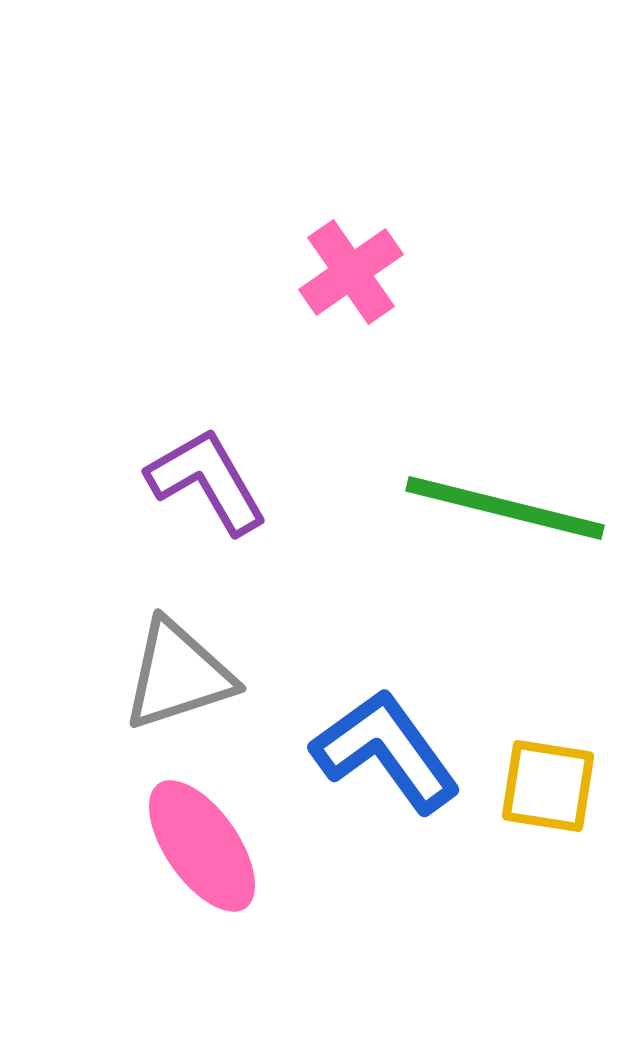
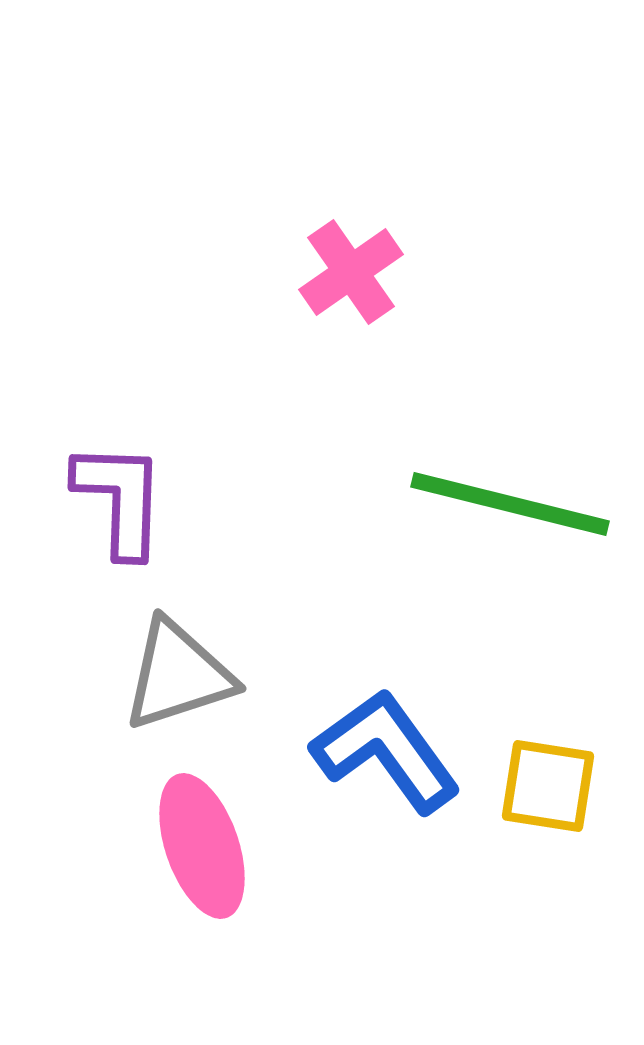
purple L-shape: moved 87 px left, 18 px down; rotated 32 degrees clockwise
green line: moved 5 px right, 4 px up
pink ellipse: rotated 16 degrees clockwise
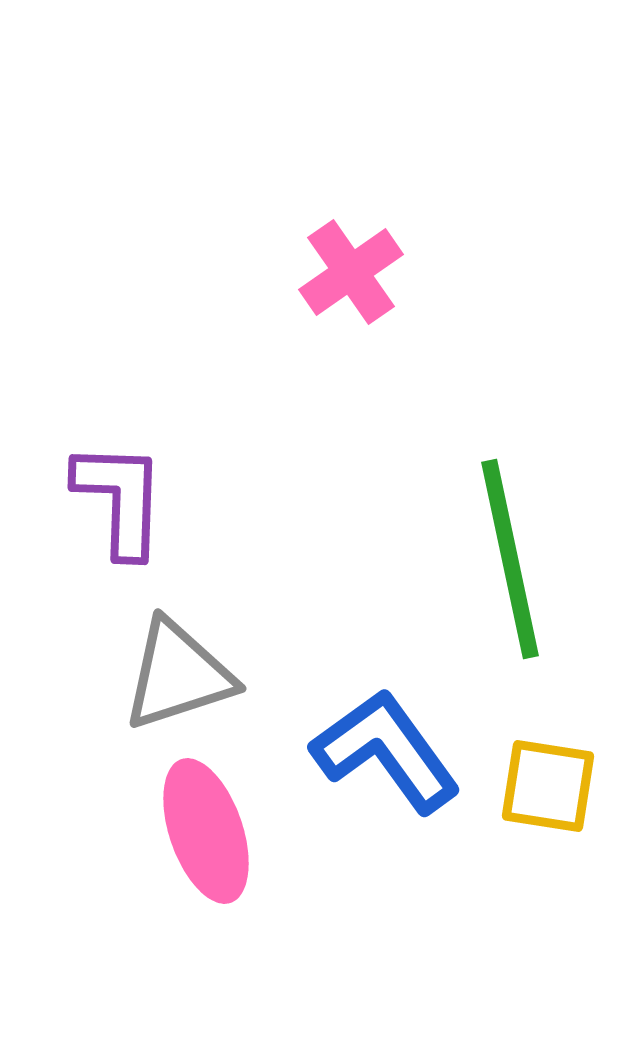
green line: moved 55 px down; rotated 64 degrees clockwise
pink ellipse: moved 4 px right, 15 px up
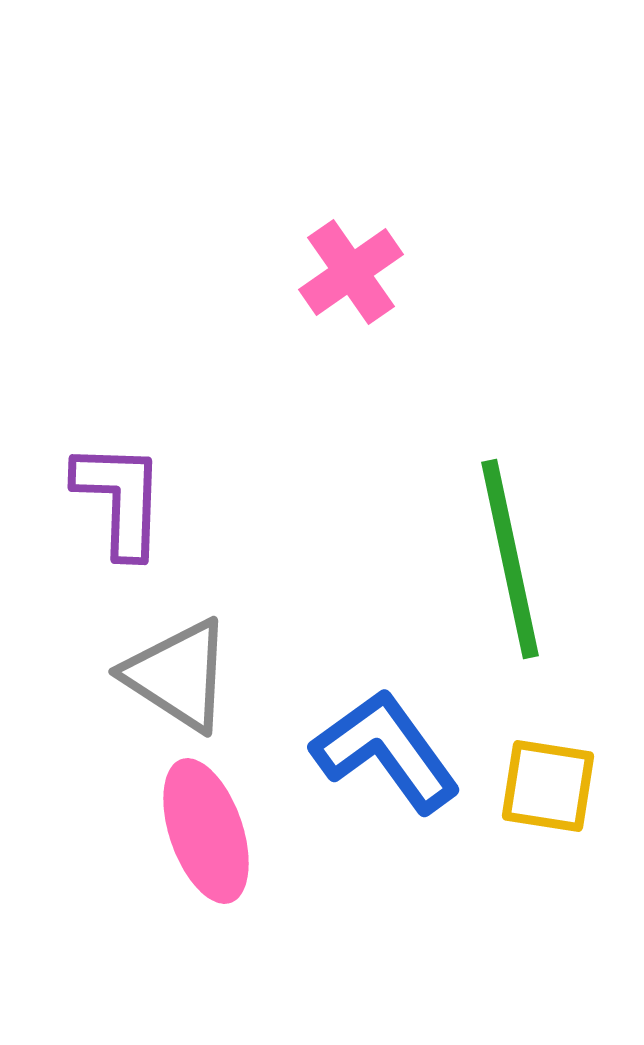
gray triangle: rotated 51 degrees clockwise
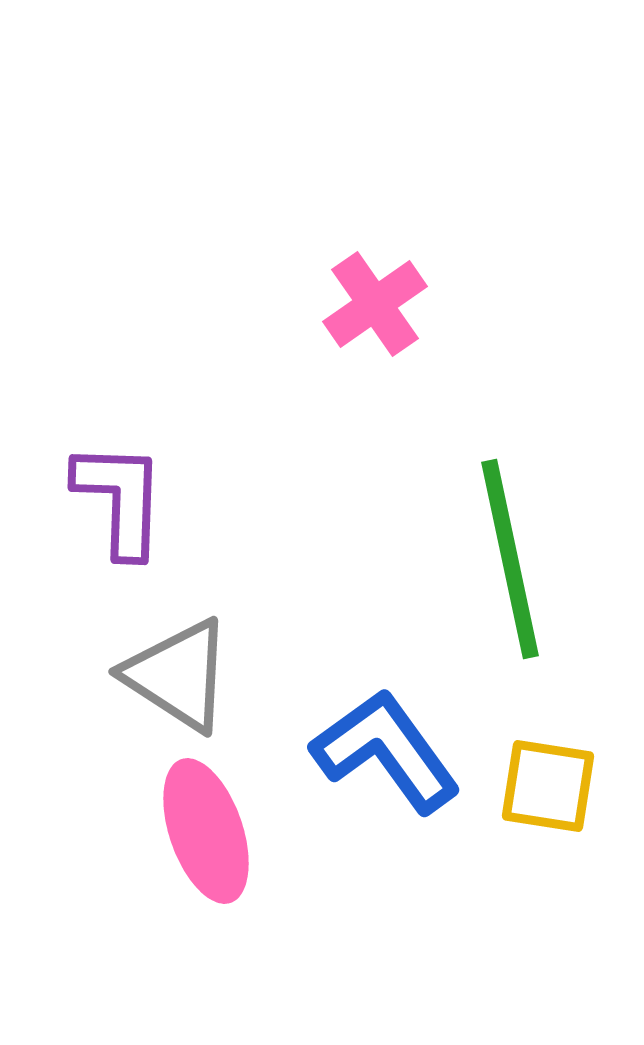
pink cross: moved 24 px right, 32 px down
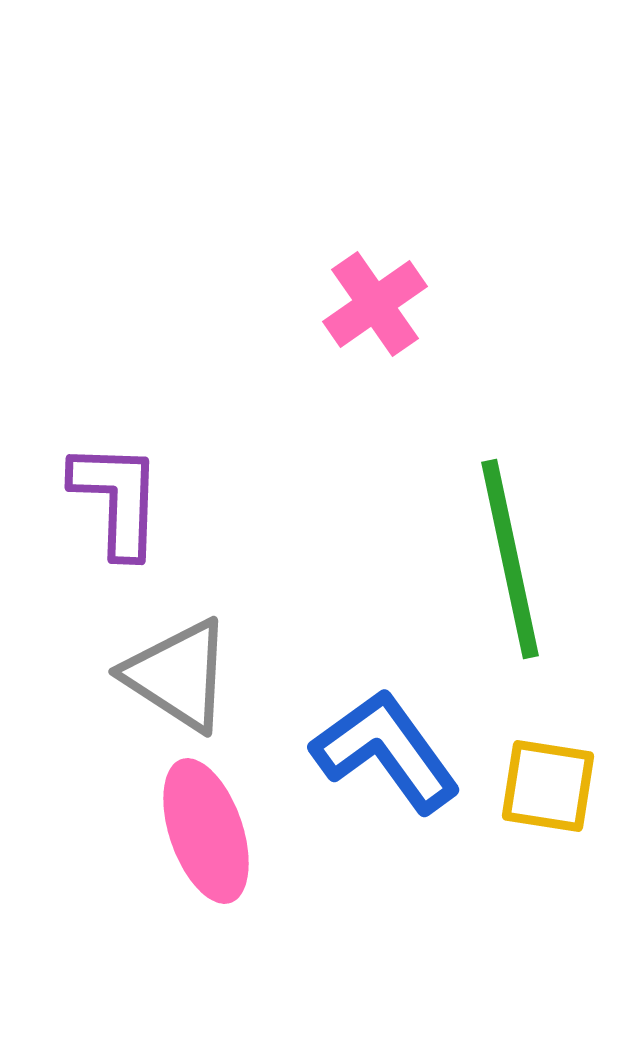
purple L-shape: moved 3 px left
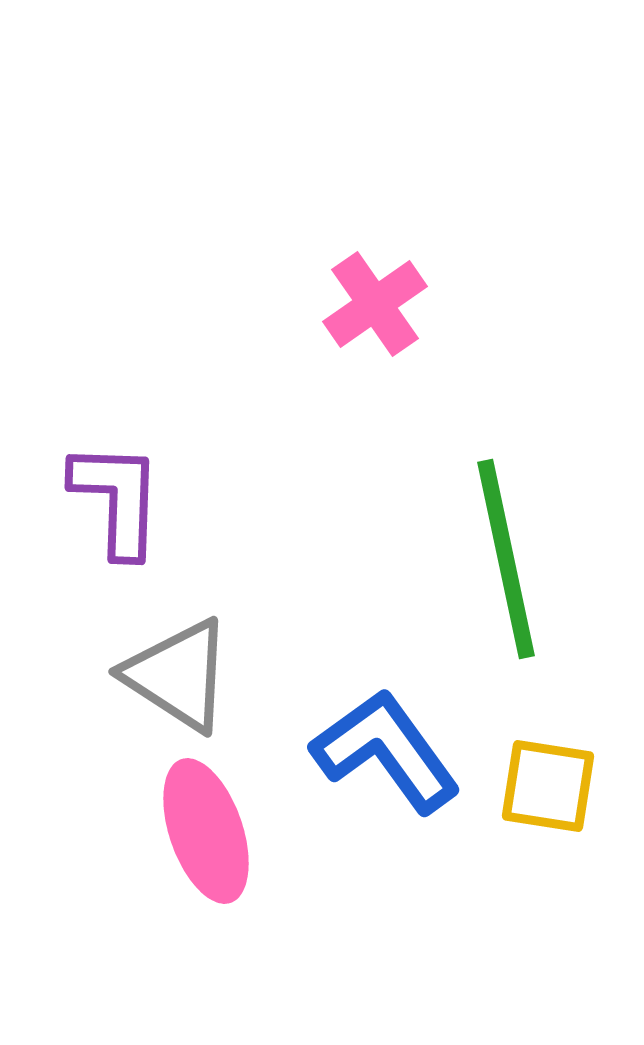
green line: moved 4 px left
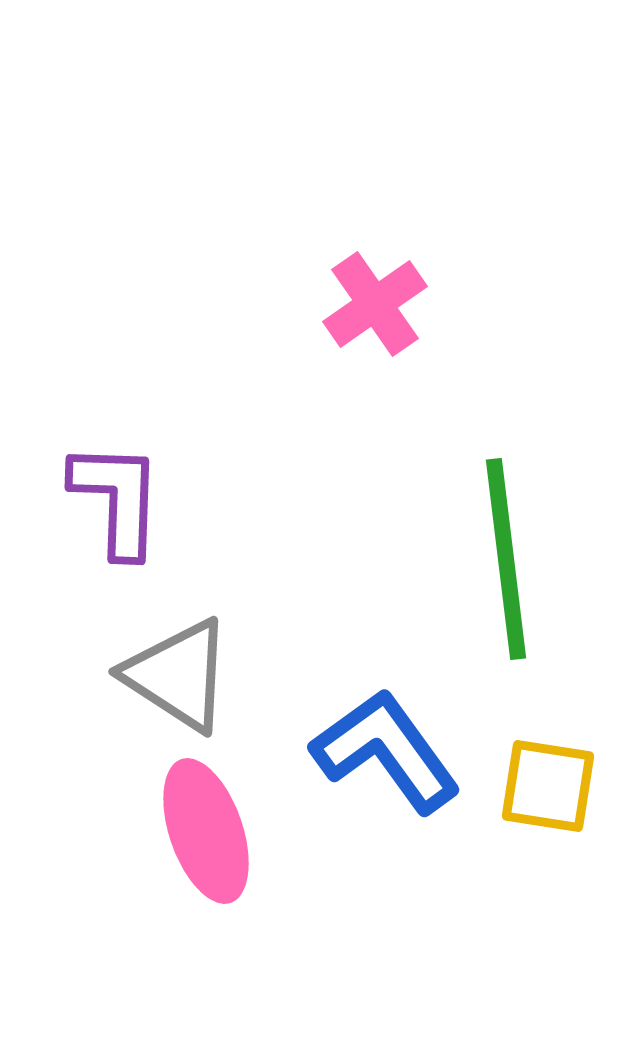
green line: rotated 5 degrees clockwise
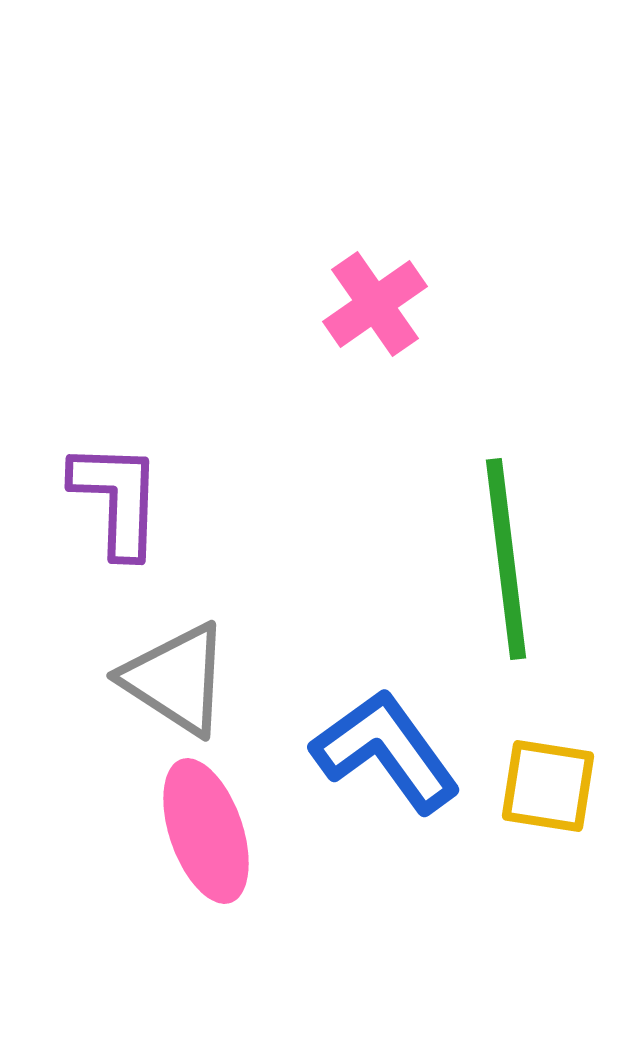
gray triangle: moved 2 px left, 4 px down
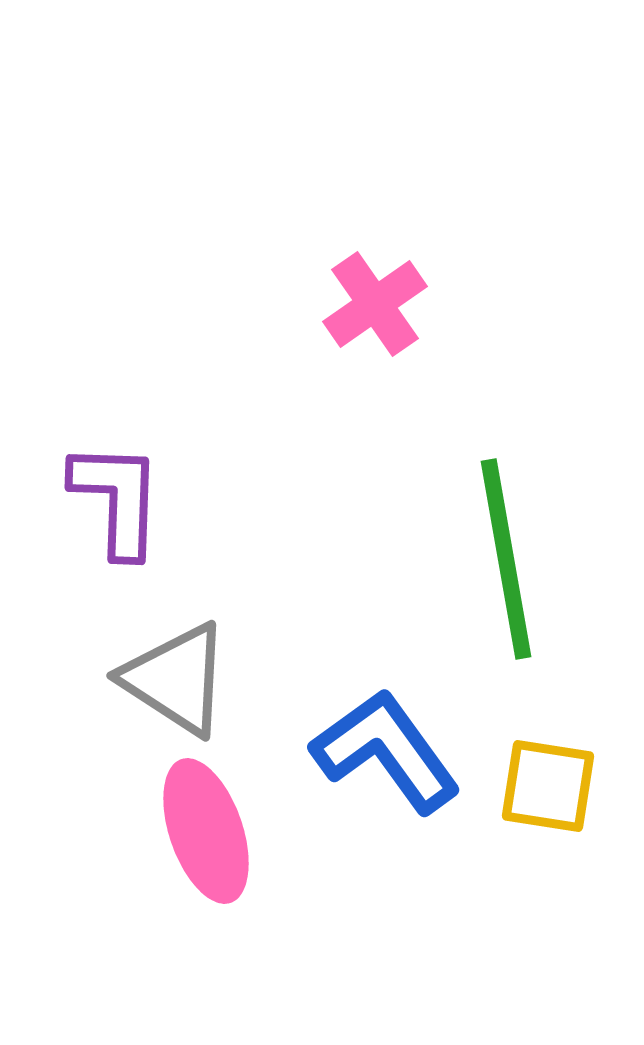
green line: rotated 3 degrees counterclockwise
